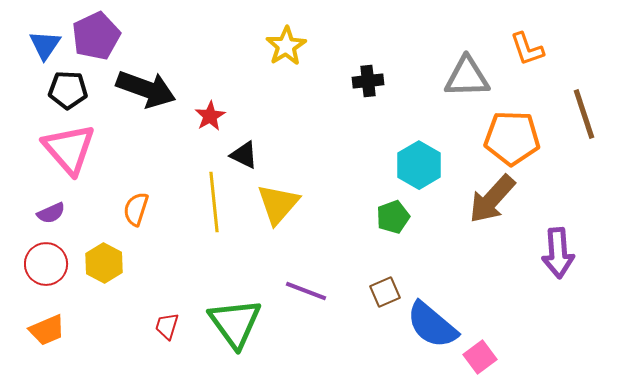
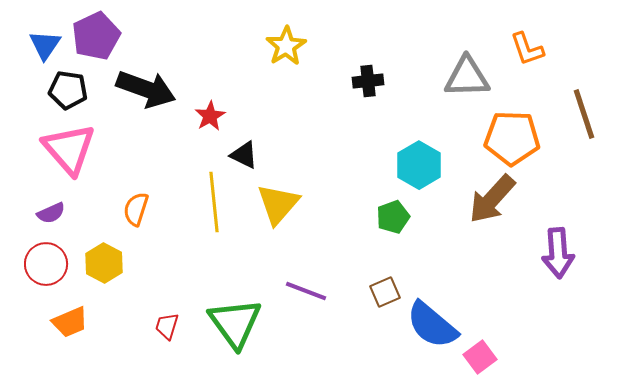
black pentagon: rotated 6 degrees clockwise
orange trapezoid: moved 23 px right, 8 px up
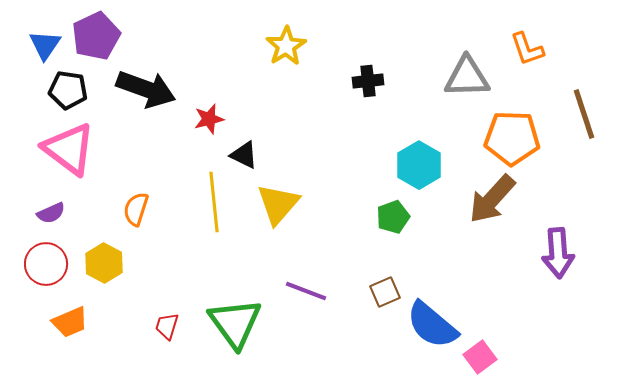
red star: moved 1 px left, 3 px down; rotated 16 degrees clockwise
pink triangle: rotated 12 degrees counterclockwise
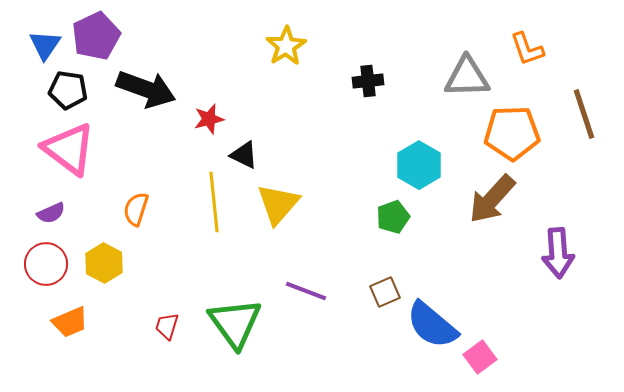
orange pentagon: moved 5 px up; rotated 4 degrees counterclockwise
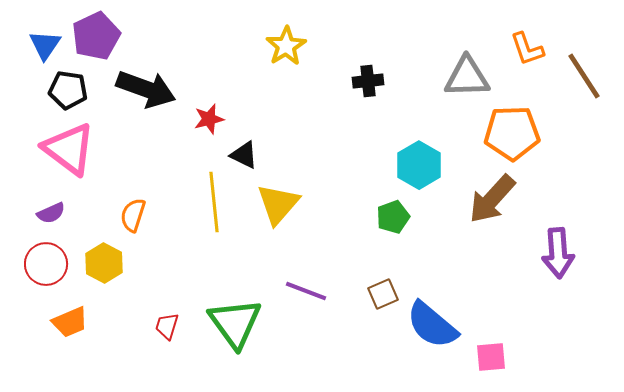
brown line: moved 38 px up; rotated 15 degrees counterclockwise
orange semicircle: moved 3 px left, 6 px down
brown square: moved 2 px left, 2 px down
pink square: moved 11 px right; rotated 32 degrees clockwise
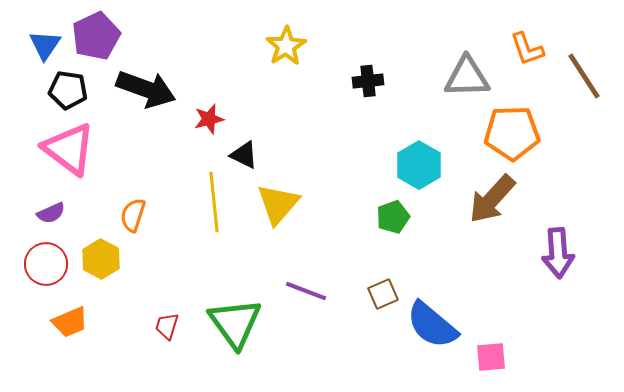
yellow hexagon: moved 3 px left, 4 px up
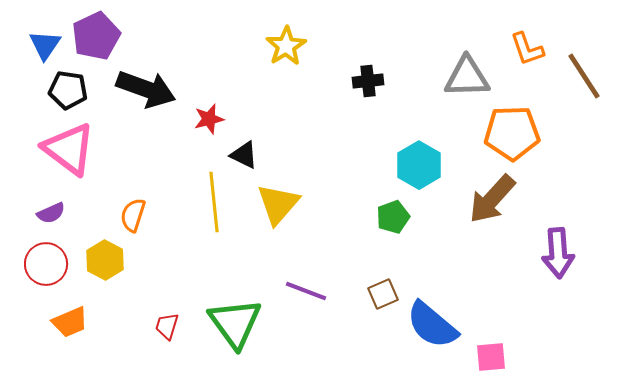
yellow hexagon: moved 4 px right, 1 px down
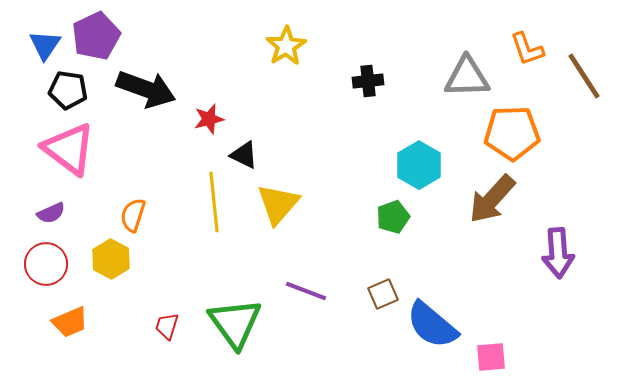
yellow hexagon: moved 6 px right, 1 px up
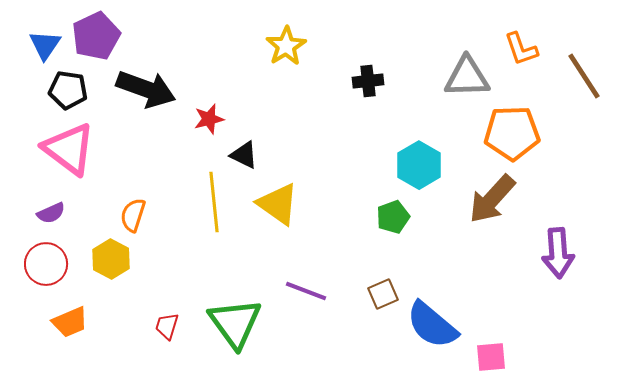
orange L-shape: moved 6 px left
yellow triangle: rotated 36 degrees counterclockwise
